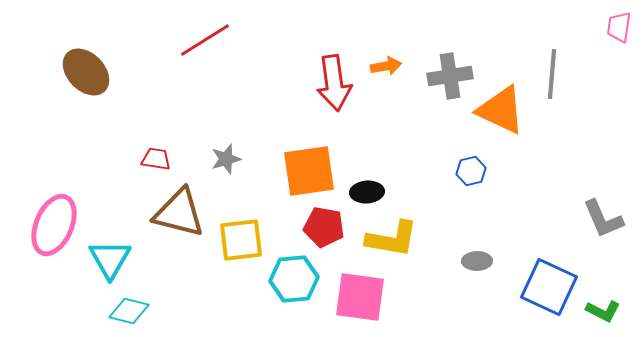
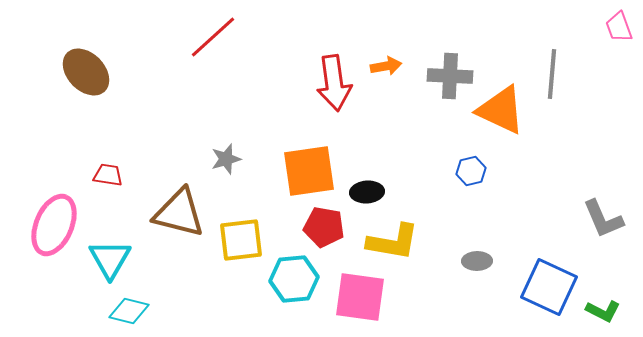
pink trapezoid: rotated 28 degrees counterclockwise
red line: moved 8 px right, 3 px up; rotated 10 degrees counterclockwise
gray cross: rotated 12 degrees clockwise
red trapezoid: moved 48 px left, 16 px down
yellow L-shape: moved 1 px right, 3 px down
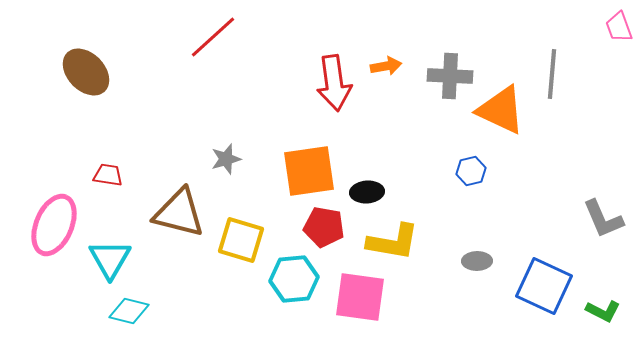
yellow square: rotated 24 degrees clockwise
blue square: moved 5 px left, 1 px up
